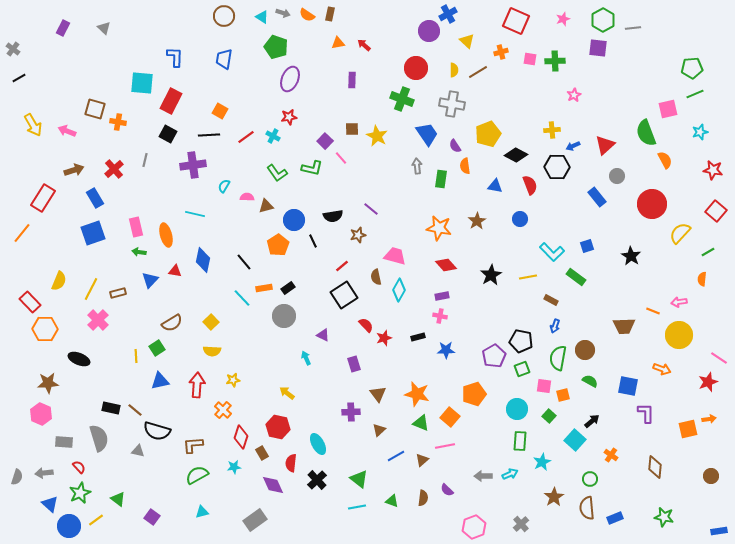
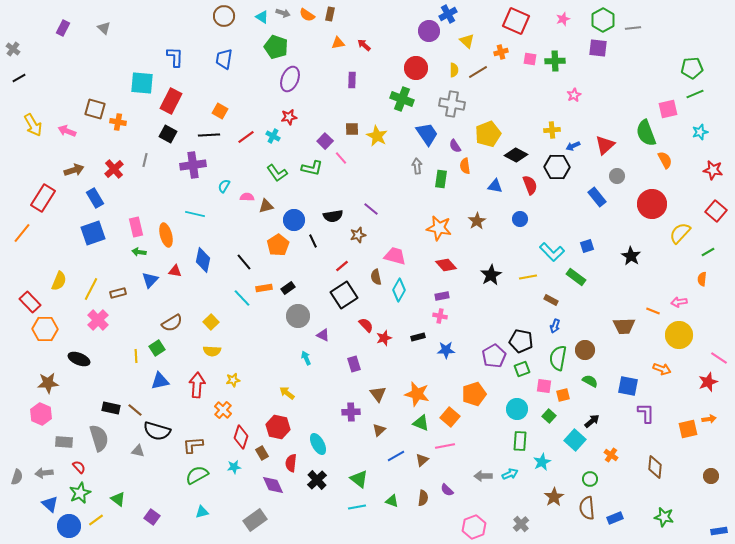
gray circle at (284, 316): moved 14 px right
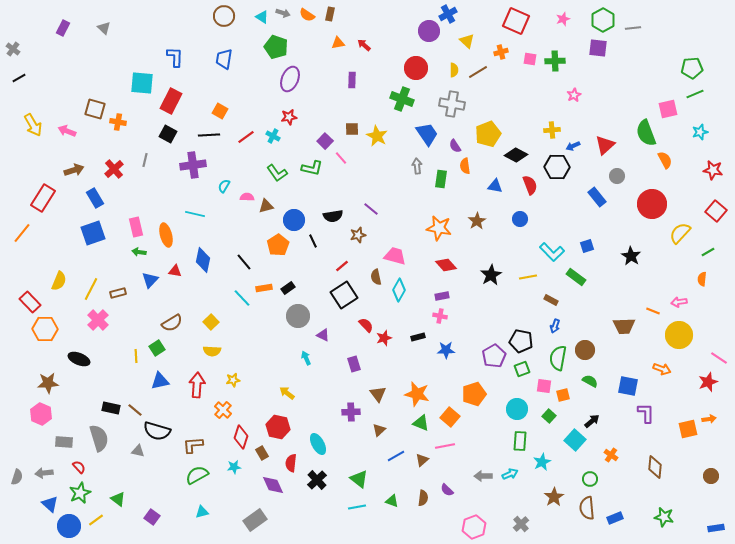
blue rectangle at (719, 531): moved 3 px left, 3 px up
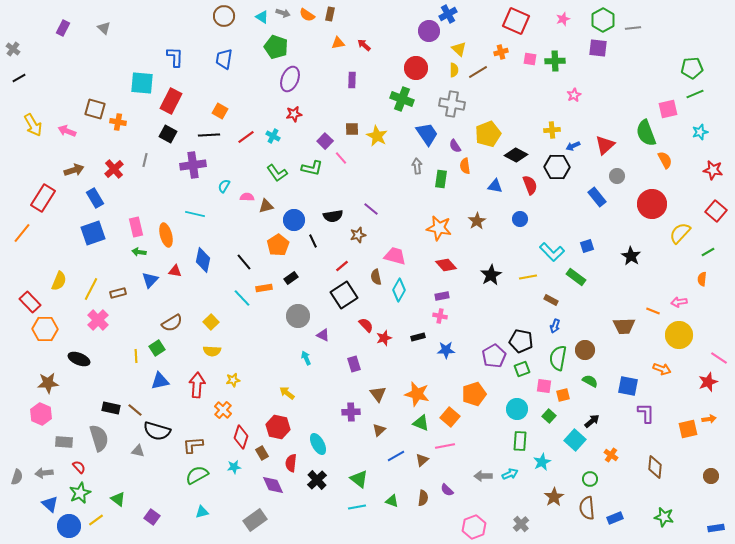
yellow triangle at (467, 41): moved 8 px left, 8 px down
red star at (289, 117): moved 5 px right, 3 px up
black rectangle at (288, 288): moved 3 px right, 10 px up
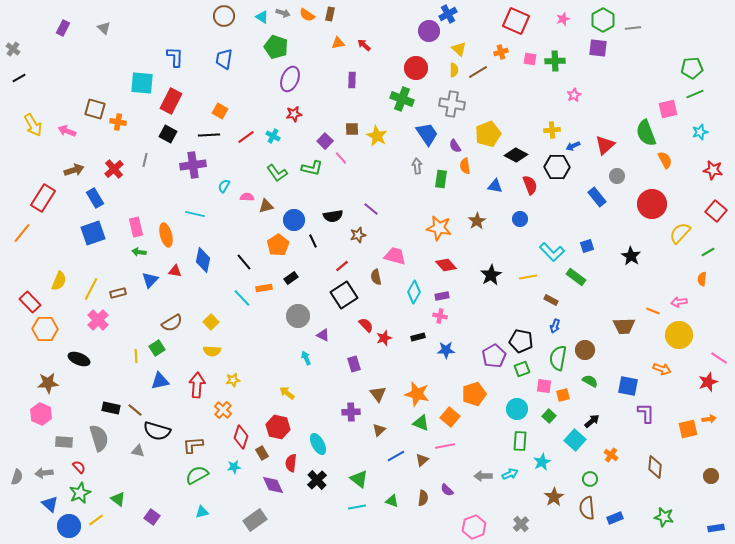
cyan diamond at (399, 290): moved 15 px right, 2 px down
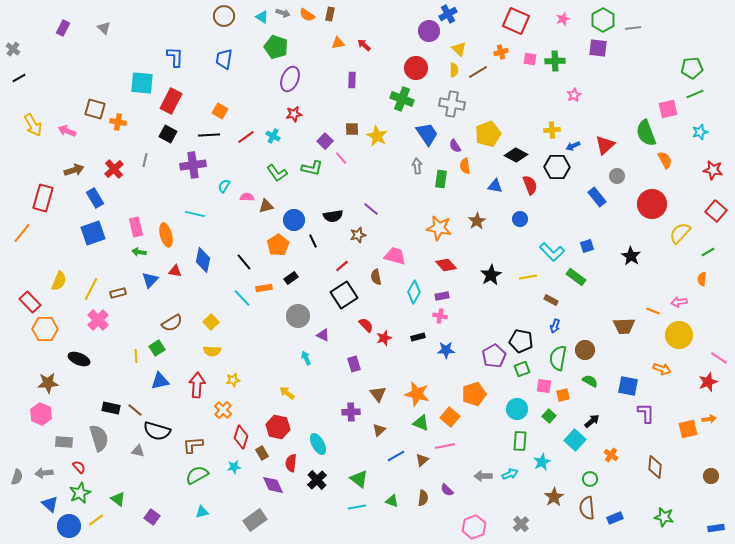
red rectangle at (43, 198): rotated 16 degrees counterclockwise
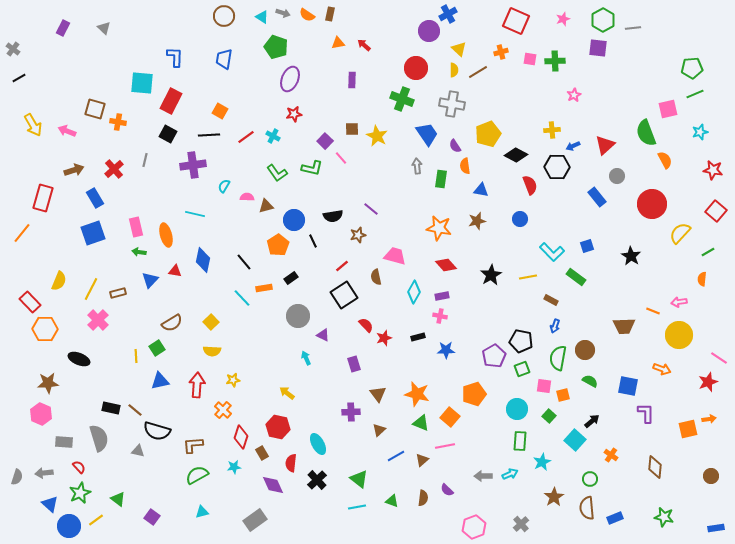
blue triangle at (495, 186): moved 14 px left, 4 px down
brown star at (477, 221): rotated 18 degrees clockwise
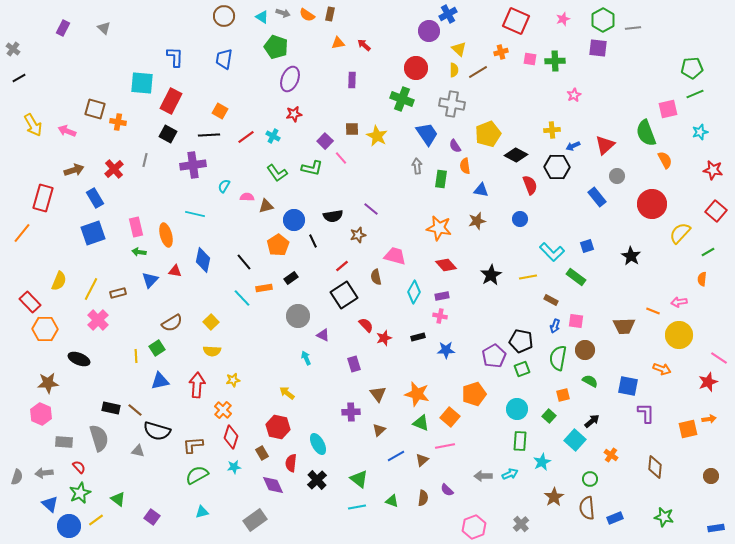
pink square at (544, 386): moved 32 px right, 65 px up
red diamond at (241, 437): moved 10 px left
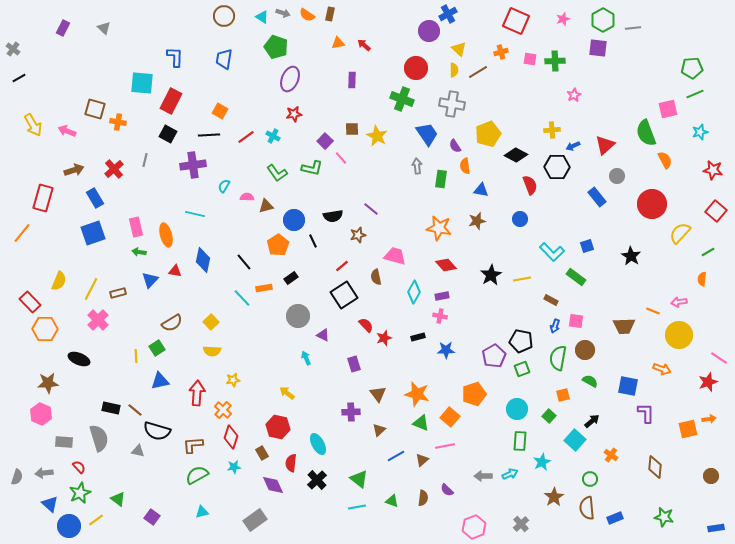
yellow line at (528, 277): moved 6 px left, 2 px down
red arrow at (197, 385): moved 8 px down
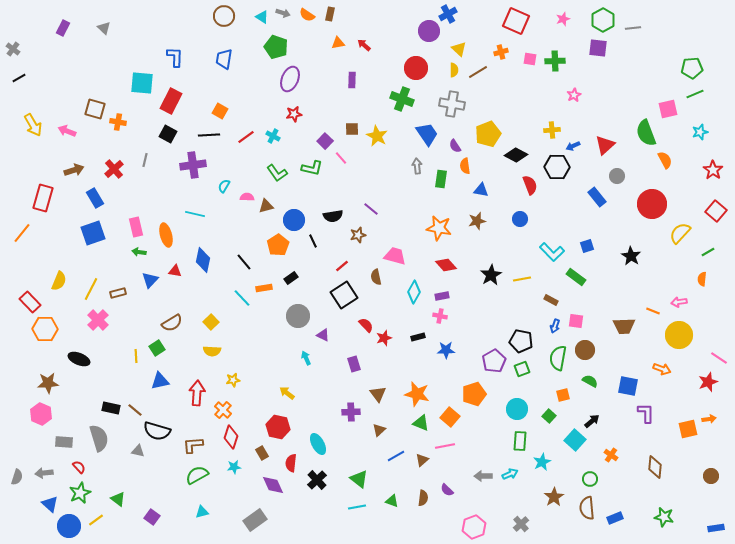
red star at (713, 170): rotated 24 degrees clockwise
purple pentagon at (494, 356): moved 5 px down
